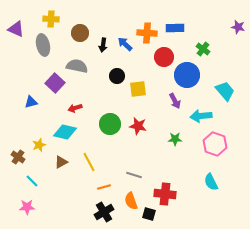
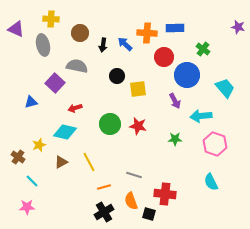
cyan trapezoid: moved 3 px up
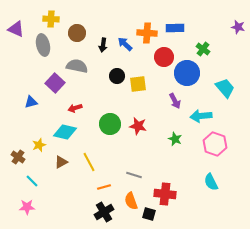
brown circle: moved 3 px left
blue circle: moved 2 px up
yellow square: moved 5 px up
green star: rotated 24 degrees clockwise
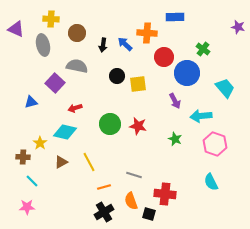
blue rectangle: moved 11 px up
yellow star: moved 1 px right, 2 px up; rotated 16 degrees counterclockwise
brown cross: moved 5 px right; rotated 32 degrees counterclockwise
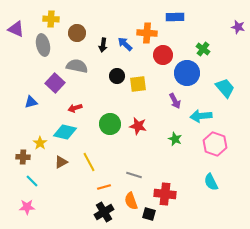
red circle: moved 1 px left, 2 px up
